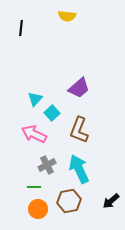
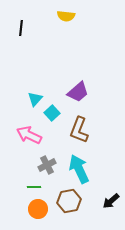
yellow semicircle: moved 1 px left
purple trapezoid: moved 1 px left, 4 px down
pink arrow: moved 5 px left, 1 px down
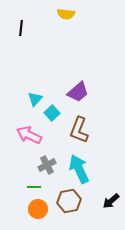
yellow semicircle: moved 2 px up
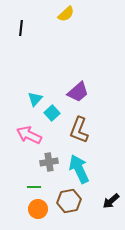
yellow semicircle: rotated 48 degrees counterclockwise
gray cross: moved 2 px right, 3 px up; rotated 18 degrees clockwise
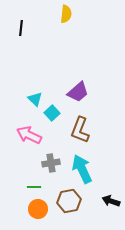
yellow semicircle: rotated 42 degrees counterclockwise
cyan triangle: rotated 28 degrees counterclockwise
brown L-shape: moved 1 px right
gray cross: moved 2 px right, 1 px down
cyan arrow: moved 3 px right
black arrow: rotated 60 degrees clockwise
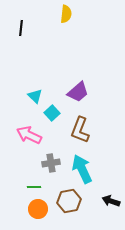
cyan triangle: moved 3 px up
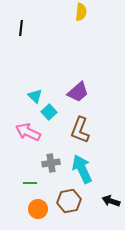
yellow semicircle: moved 15 px right, 2 px up
cyan square: moved 3 px left, 1 px up
pink arrow: moved 1 px left, 3 px up
green line: moved 4 px left, 4 px up
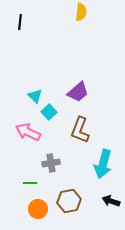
black line: moved 1 px left, 6 px up
cyan arrow: moved 21 px right, 5 px up; rotated 140 degrees counterclockwise
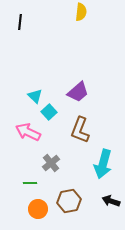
gray cross: rotated 30 degrees counterclockwise
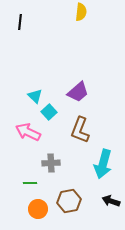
gray cross: rotated 36 degrees clockwise
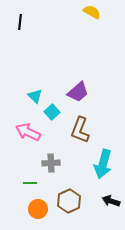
yellow semicircle: moved 11 px right; rotated 66 degrees counterclockwise
cyan square: moved 3 px right
brown hexagon: rotated 15 degrees counterclockwise
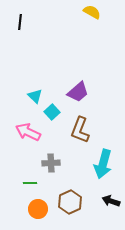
brown hexagon: moved 1 px right, 1 px down
